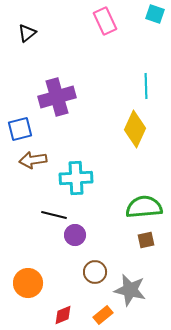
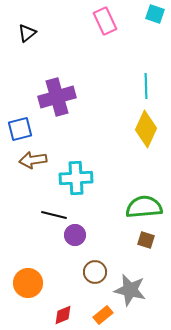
yellow diamond: moved 11 px right
brown square: rotated 30 degrees clockwise
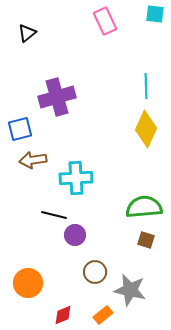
cyan square: rotated 12 degrees counterclockwise
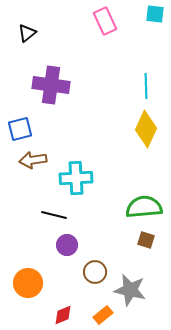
purple cross: moved 6 px left, 12 px up; rotated 24 degrees clockwise
purple circle: moved 8 px left, 10 px down
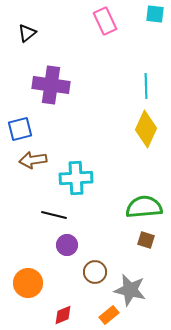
orange rectangle: moved 6 px right
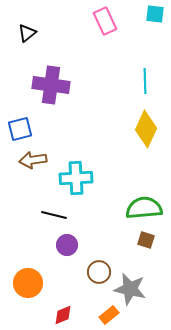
cyan line: moved 1 px left, 5 px up
green semicircle: moved 1 px down
brown circle: moved 4 px right
gray star: moved 1 px up
